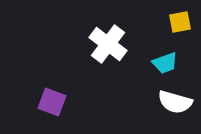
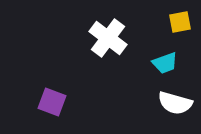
white cross: moved 6 px up
white semicircle: moved 1 px down
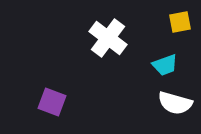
cyan trapezoid: moved 2 px down
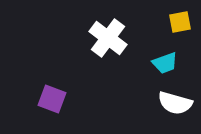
cyan trapezoid: moved 2 px up
purple square: moved 3 px up
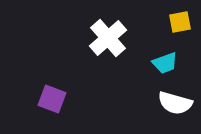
white cross: rotated 12 degrees clockwise
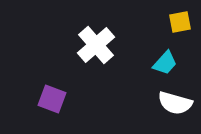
white cross: moved 12 px left, 7 px down
cyan trapezoid: rotated 28 degrees counterclockwise
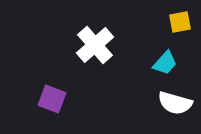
white cross: moved 1 px left
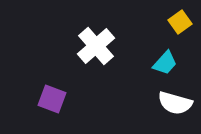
yellow square: rotated 25 degrees counterclockwise
white cross: moved 1 px right, 1 px down
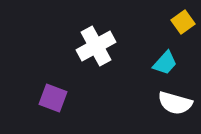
yellow square: moved 3 px right
white cross: rotated 12 degrees clockwise
purple square: moved 1 px right, 1 px up
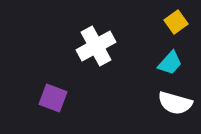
yellow square: moved 7 px left
cyan trapezoid: moved 5 px right
